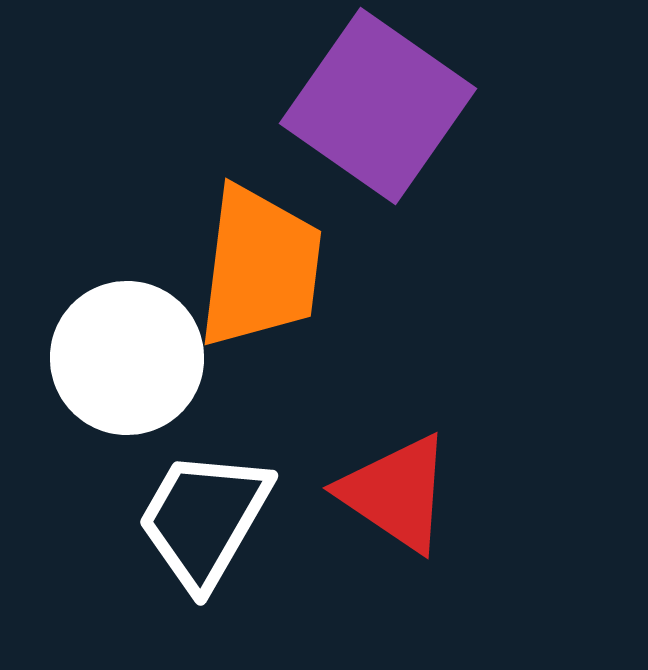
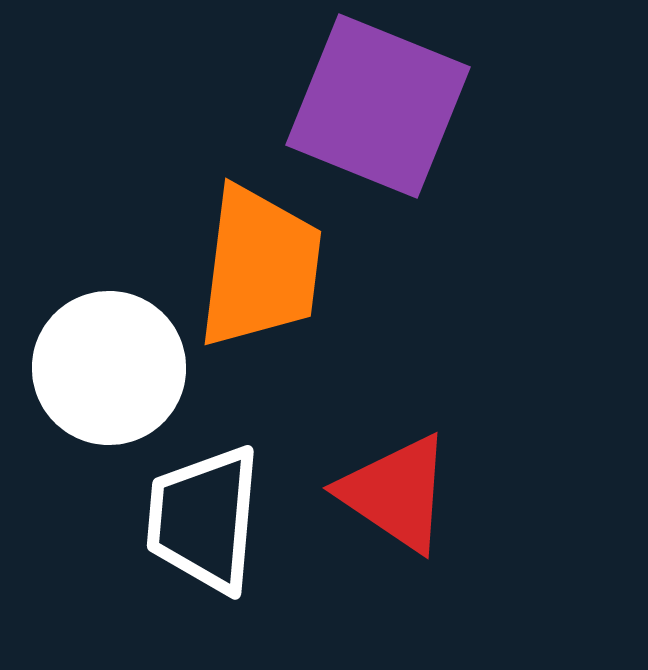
purple square: rotated 13 degrees counterclockwise
white circle: moved 18 px left, 10 px down
white trapezoid: rotated 25 degrees counterclockwise
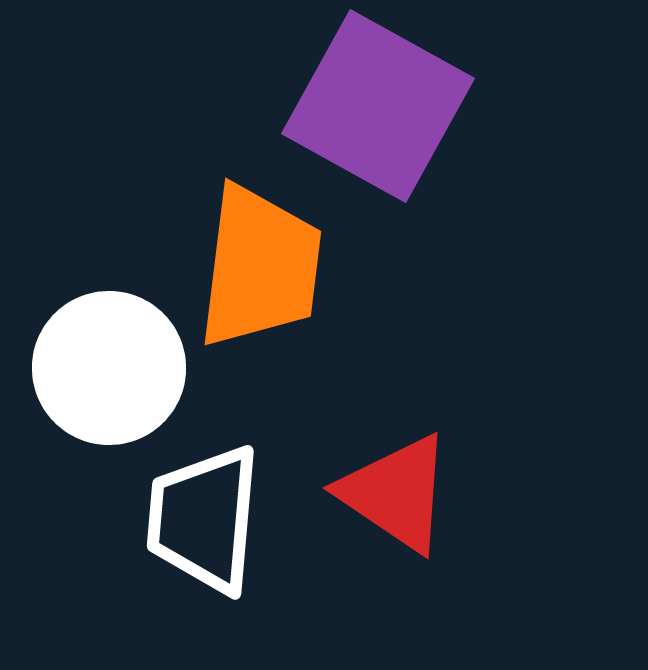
purple square: rotated 7 degrees clockwise
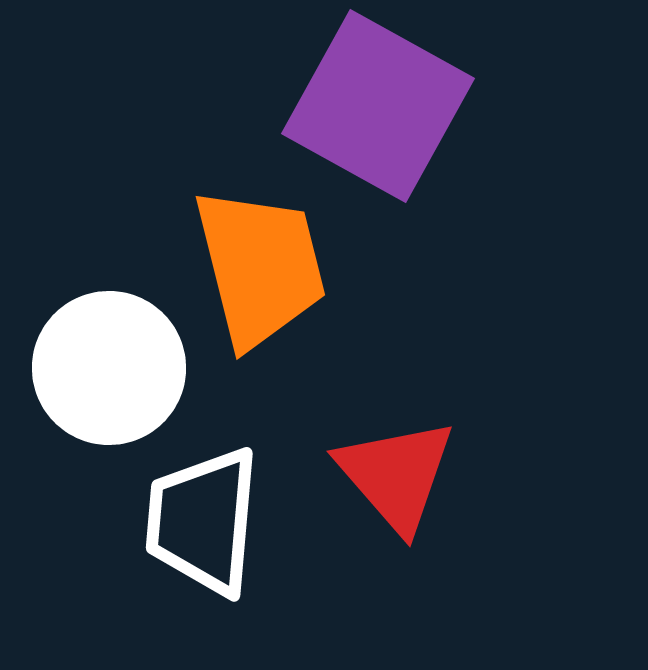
orange trapezoid: rotated 21 degrees counterclockwise
red triangle: moved 18 px up; rotated 15 degrees clockwise
white trapezoid: moved 1 px left, 2 px down
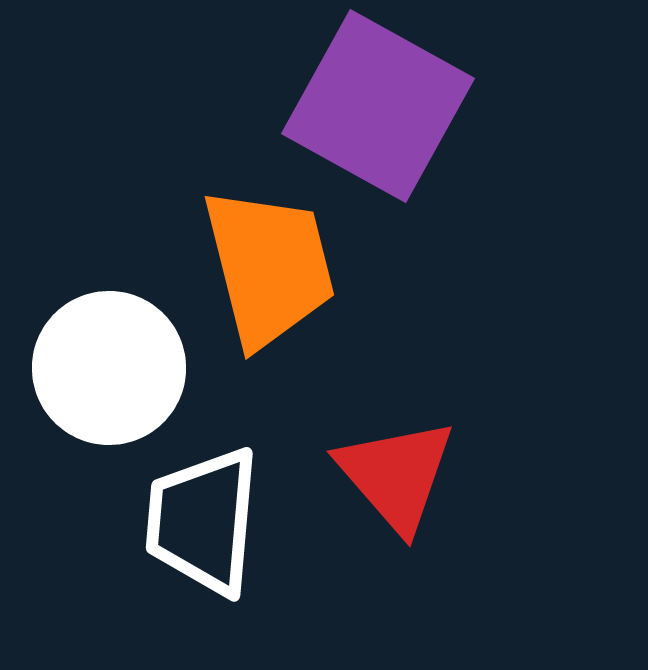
orange trapezoid: moved 9 px right
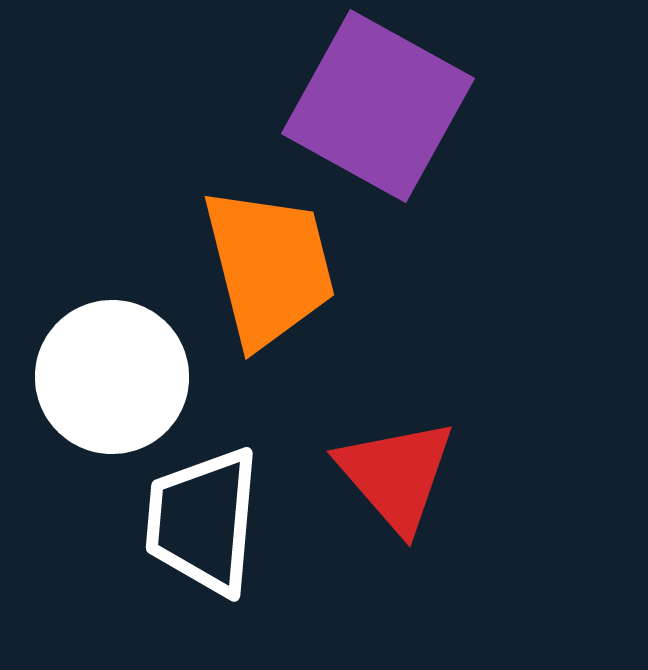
white circle: moved 3 px right, 9 px down
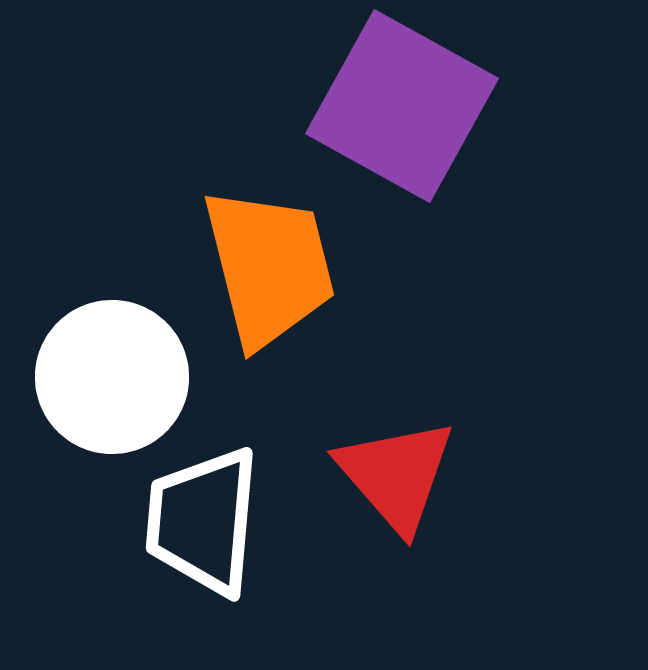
purple square: moved 24 px right
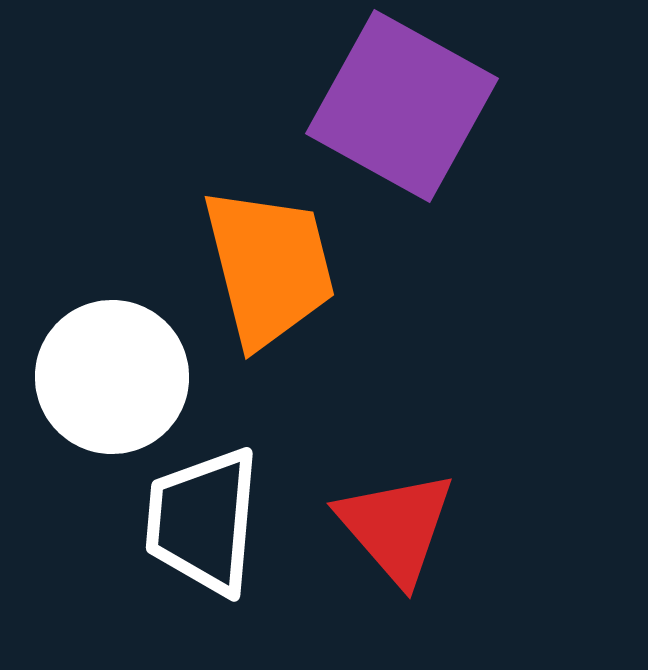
red triangle: moved 52 px down
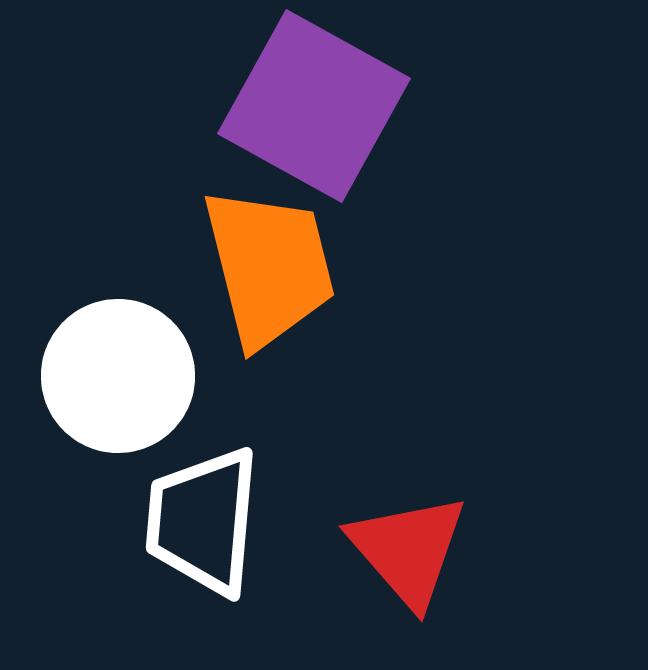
purple square: moved 88 px left
white circle: moved 6 px right, 1 px up
red triangle: moved 12 px right, 23 px down
